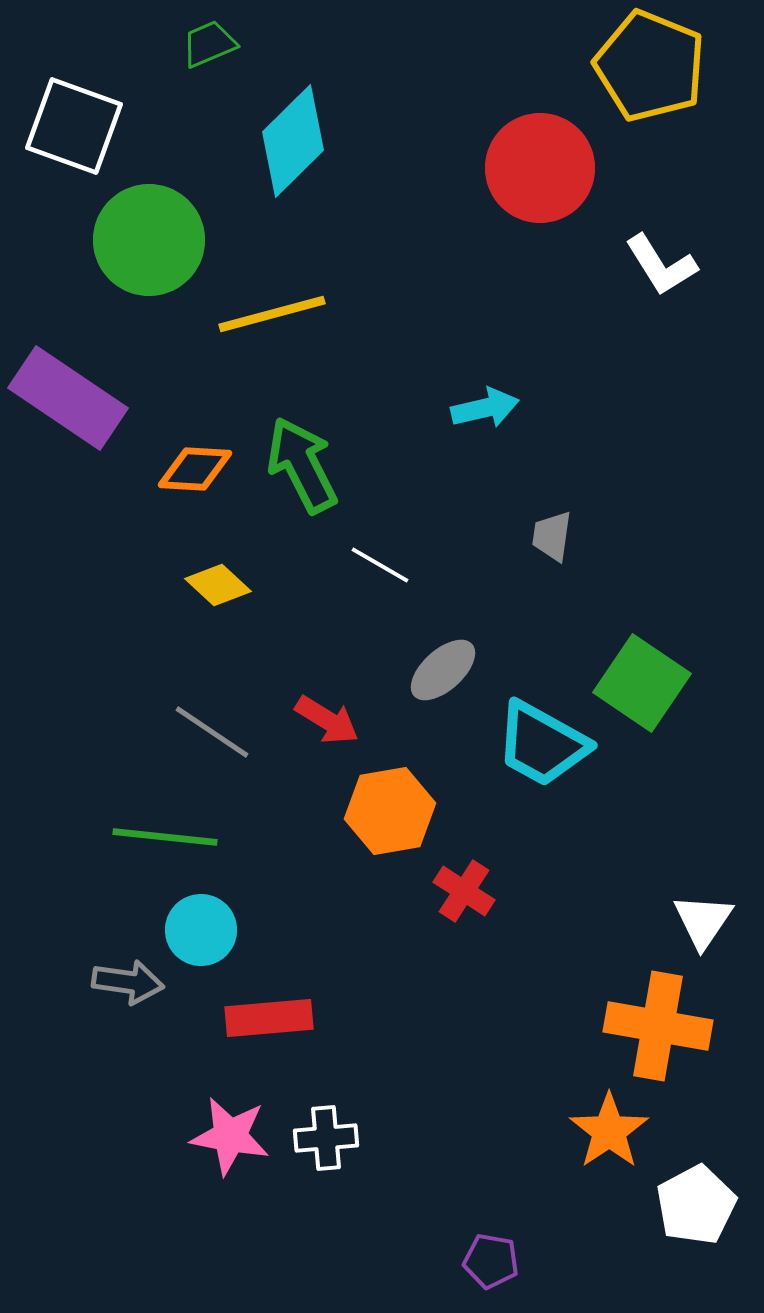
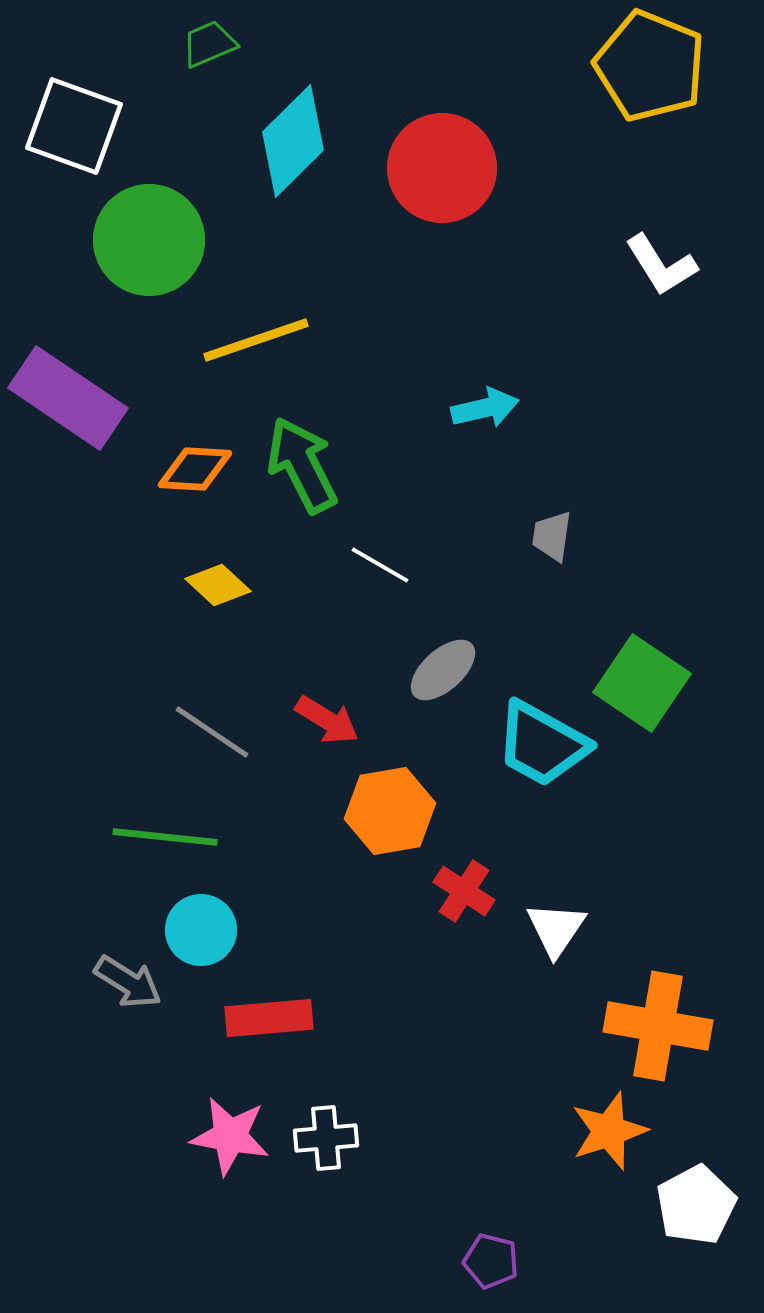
red circle: moved 98 px left
yellow line: moved 16 px left, 26 px down; rotated 4 degrees counterclockwise
white triangle: moved 147 px left, 8 px down
gray arrow: rotated 24 degrees clockwise
orange star: rotated 16 degrees clockwise
purple pentagon: rotated 4 degrees clockwise
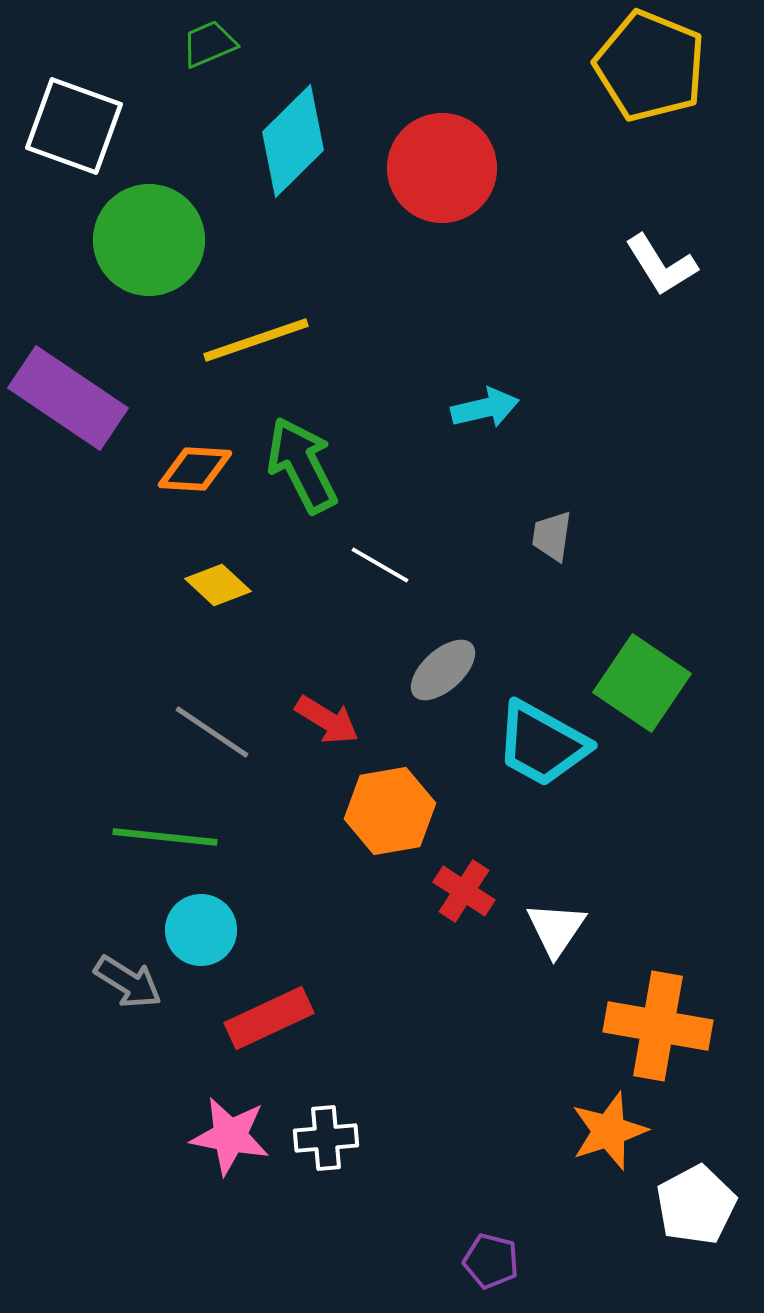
red rectangle: rotated 20 degrees counterclockwise
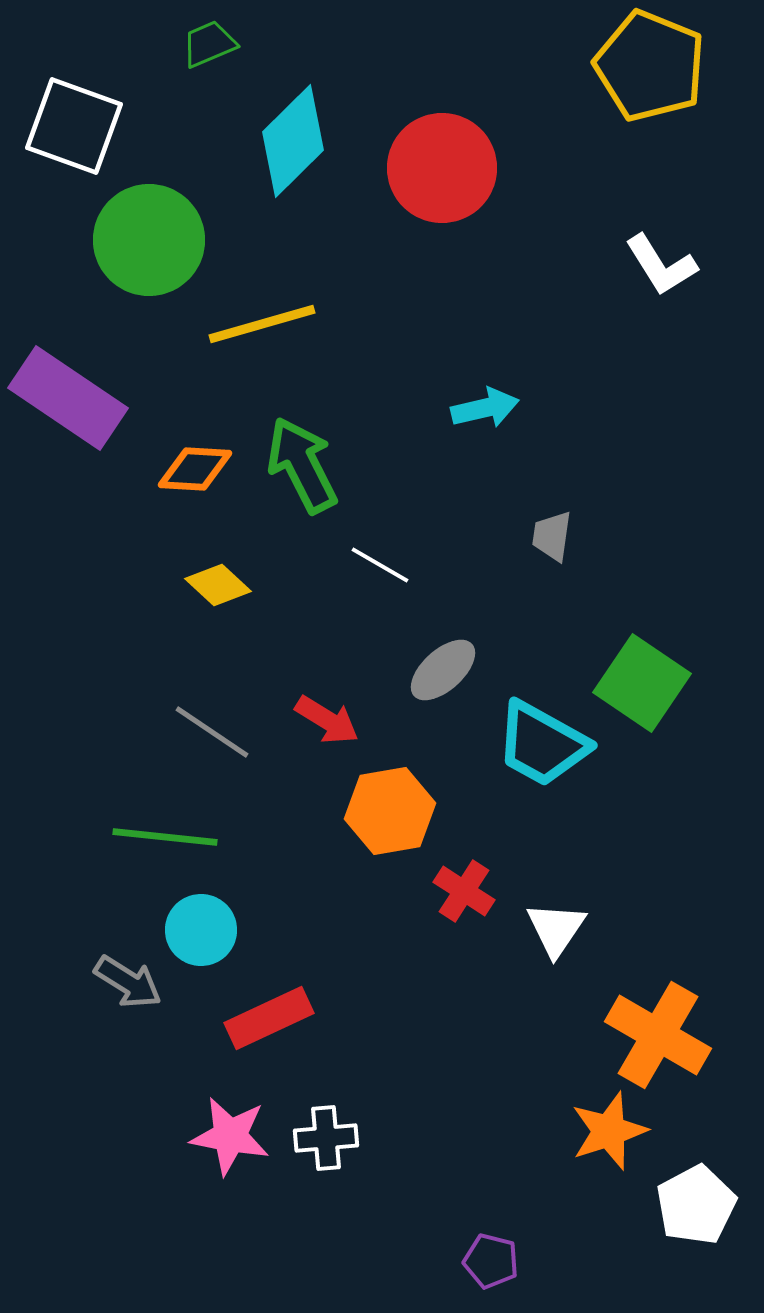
yellow line: moved 6 px right, 16 px up; rotated 3 degrees clockwise
orange cross: moved 9 px down; rotated 20 degrees clockwise
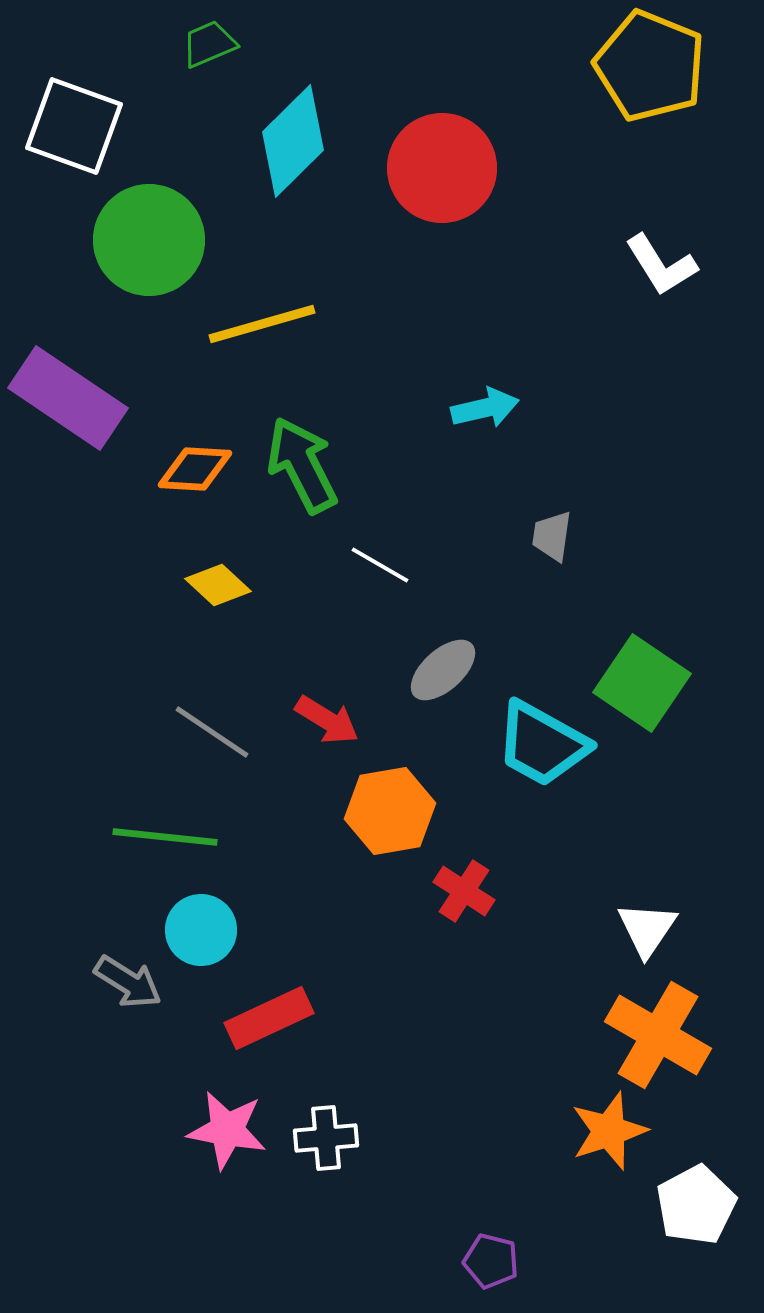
white triangle: moved 91 px right
pink star: moved 3 px left, 6 px up
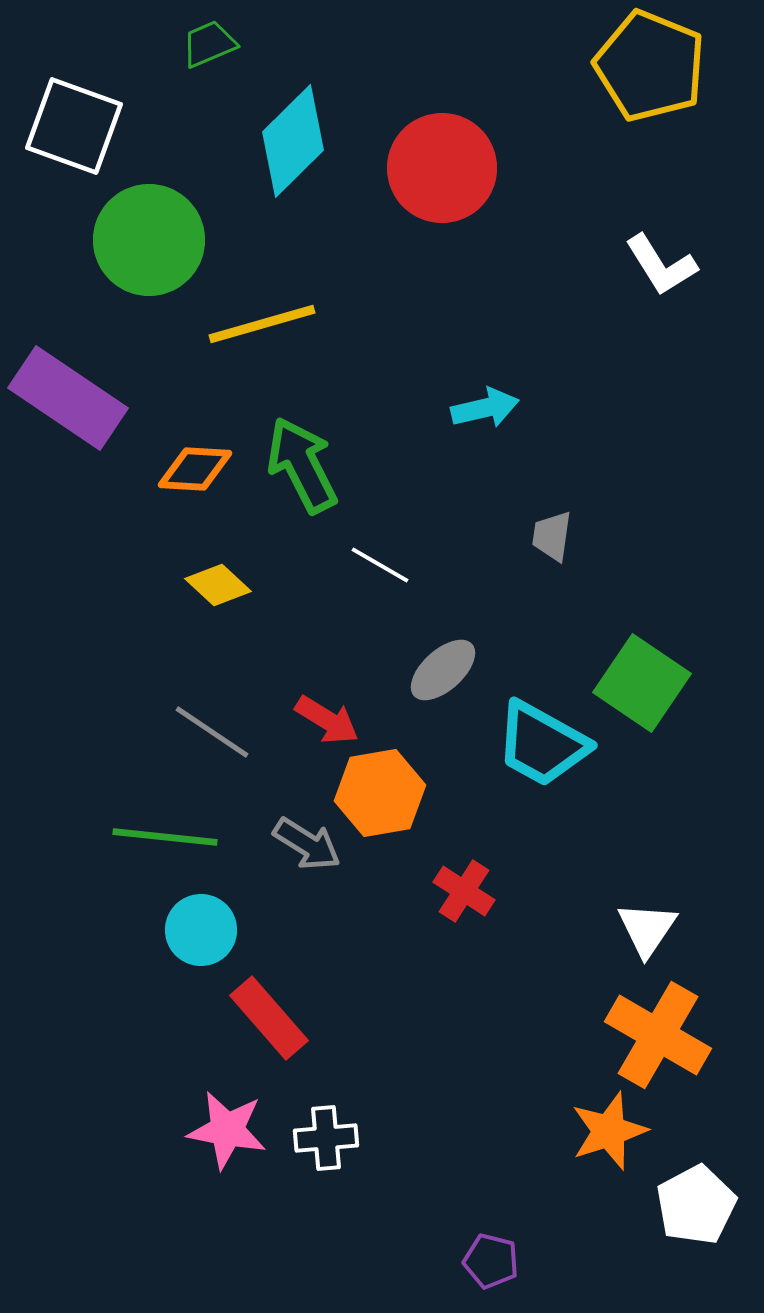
orange hexagon: moved 10 px left, 18 px up
gray arrow: moved 179 px right, 138 px up
red rectangle: rotated 74 degrees clockwise
